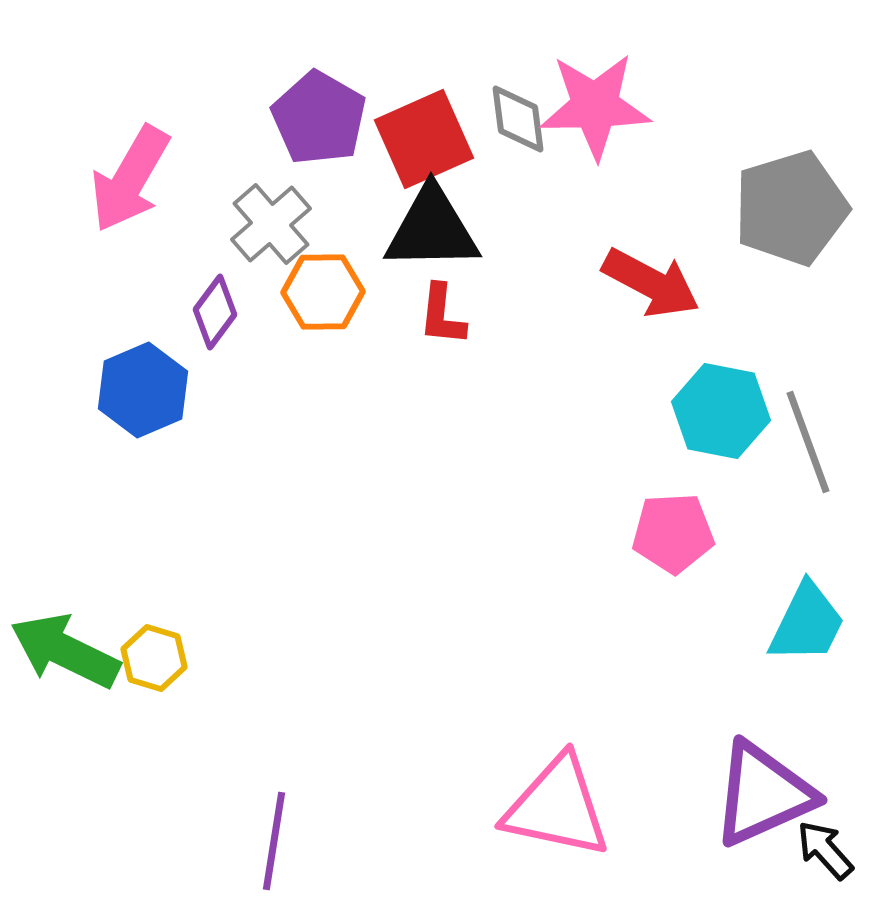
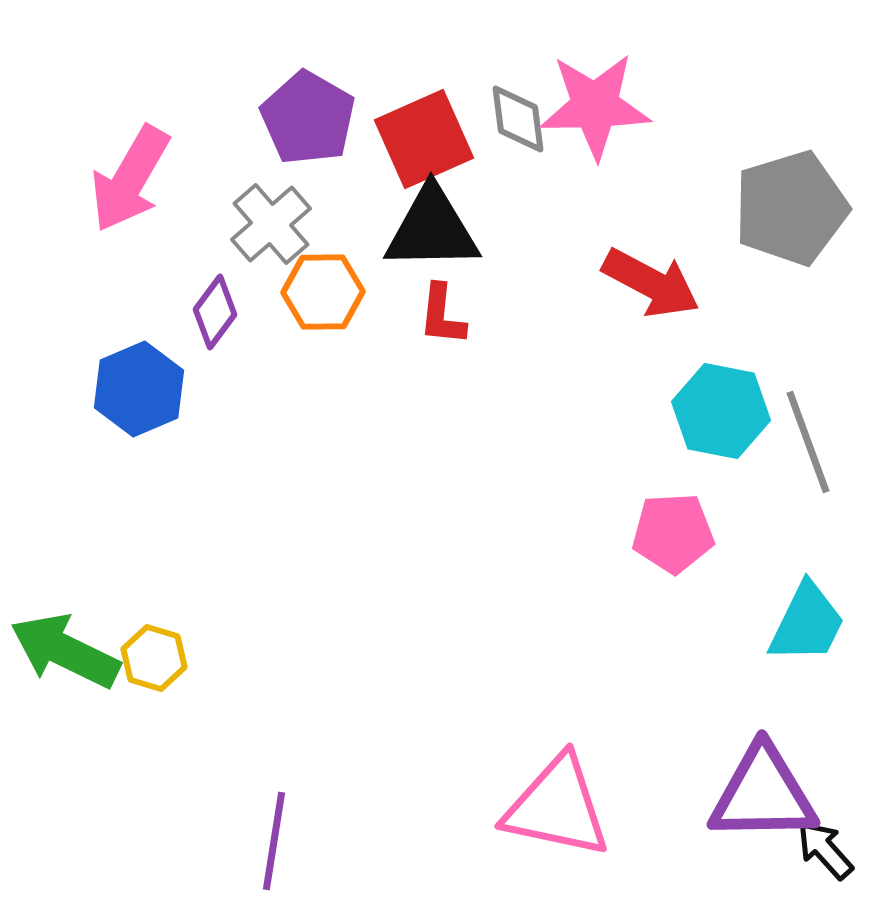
purple pentagon: moved 11 px left
blue hexagon: moved 4 px left, 1 px up
purple triangle: rotated 23 degrees clockwise
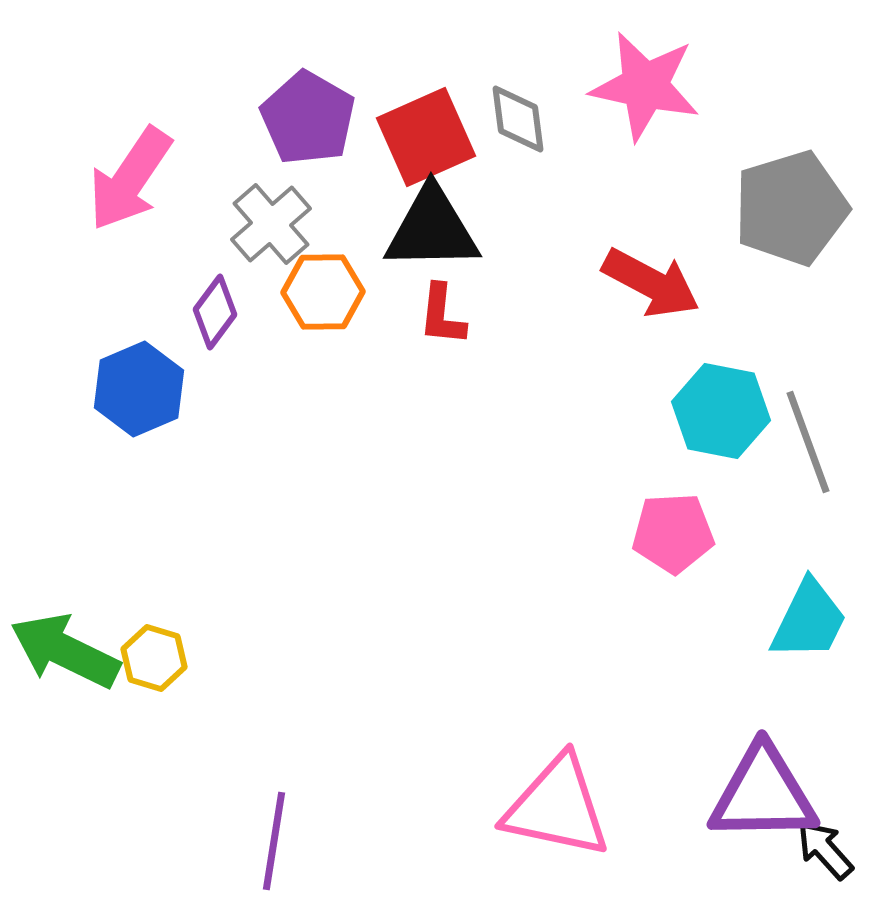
pink star: moved 50 px right, 20 px up; rotated 13 degrees clockwise
red square: moved 2 px right, 2 px up
pink arrow: rotated 4 degrees clockwise
cyan trapezoid: moved 2 px right, 3 px up
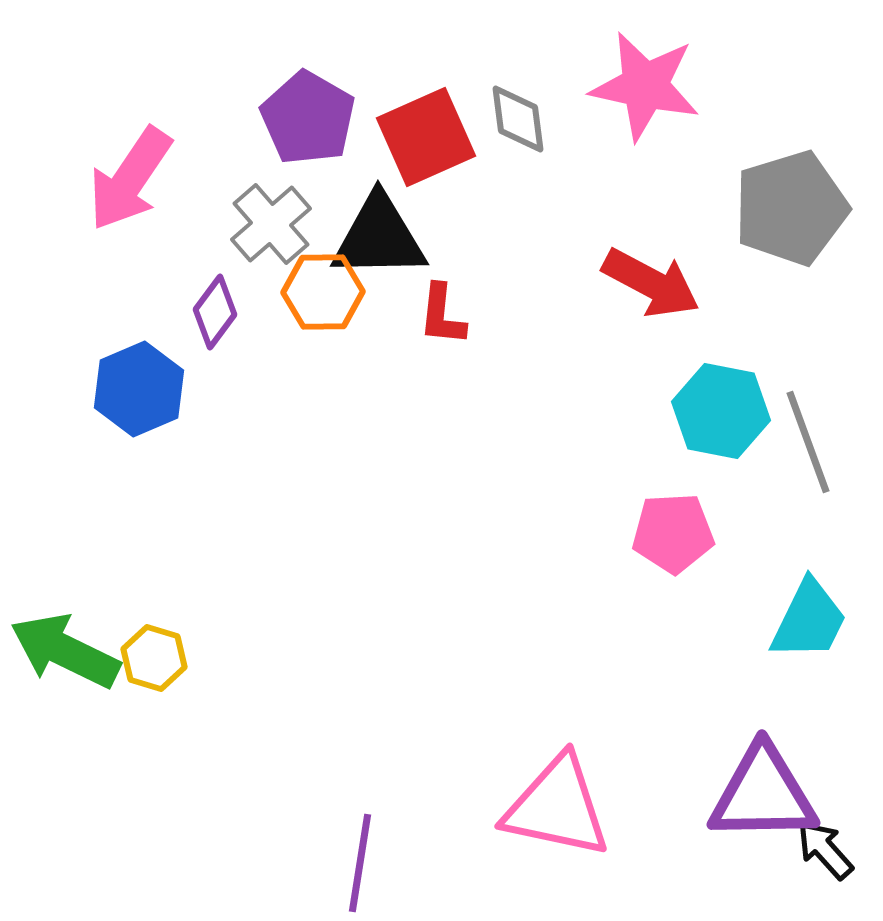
black triangle: moved 53 px left, 8 px down
purple line: moved 86 px right, 22 px down
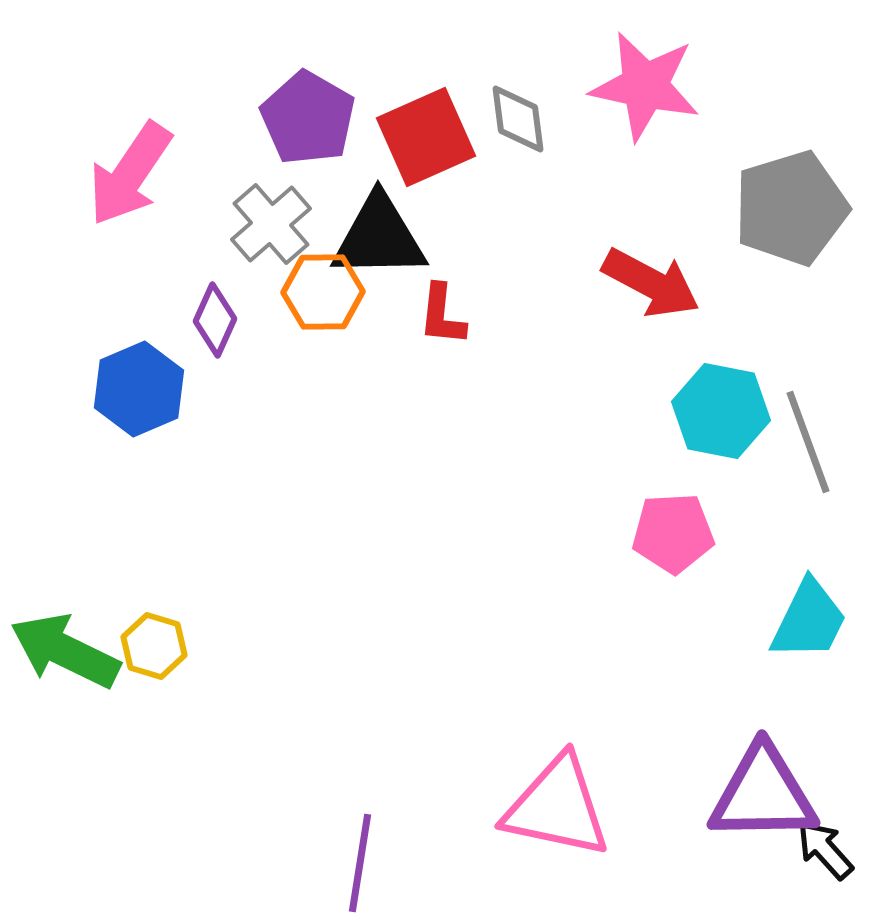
pink arrow: moved 5 px up
purple diamond: moved 8 px down; rotated 12 degrees counterclockwise
yellow hexagon: moved 12 px up
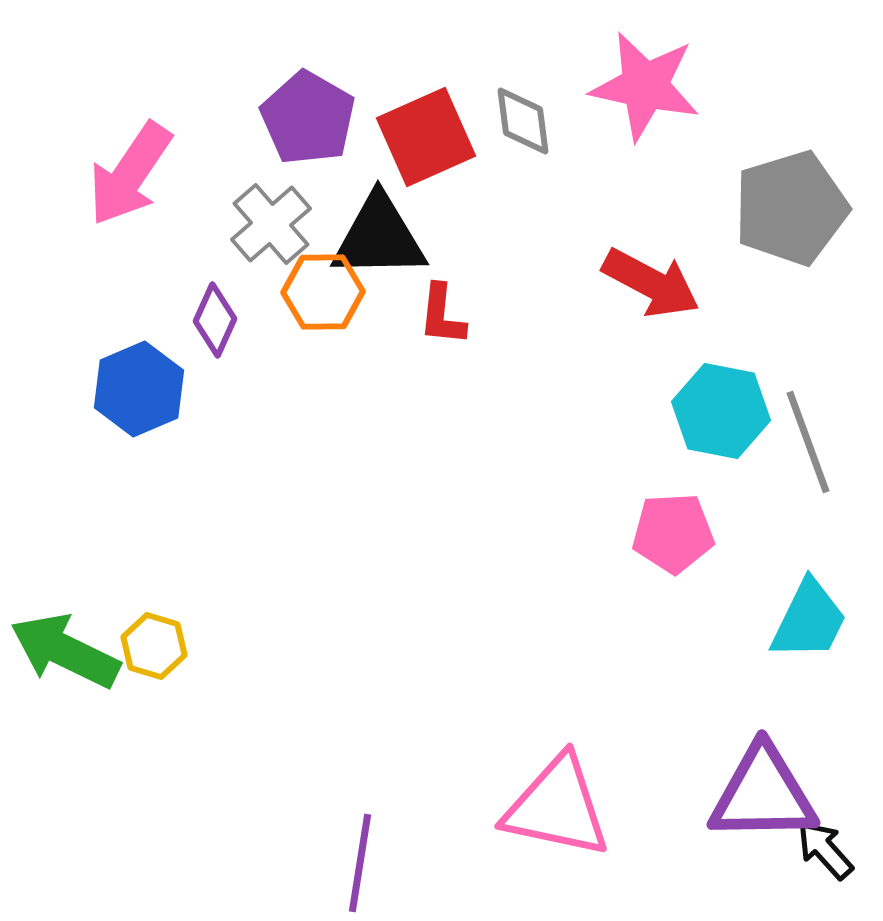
gray diamond: moved 5 px right, 2 px down
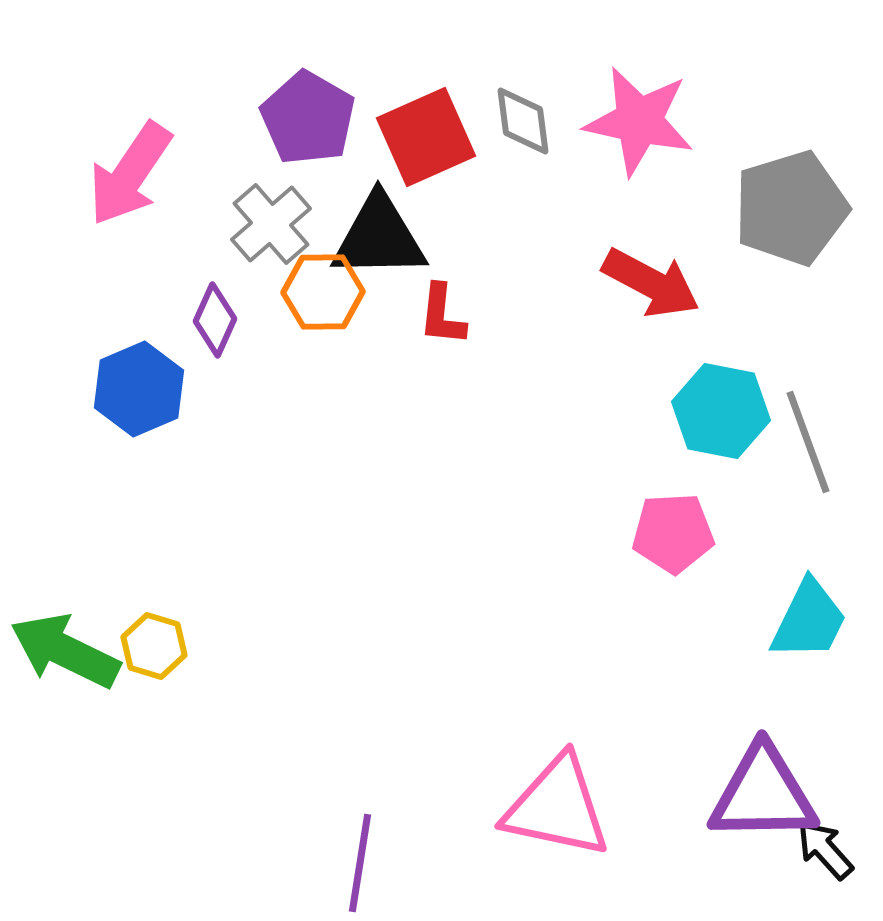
pink star: moved 6 px left, 35 px down
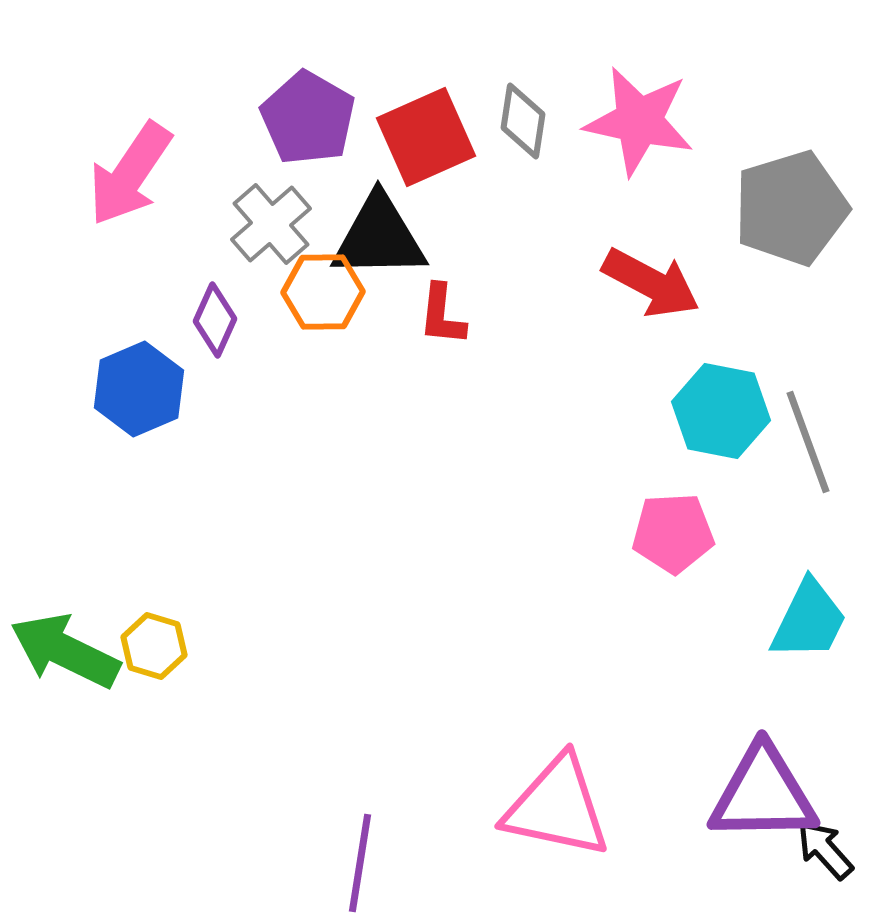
gray diamond: rotated 16 degrees clockwise
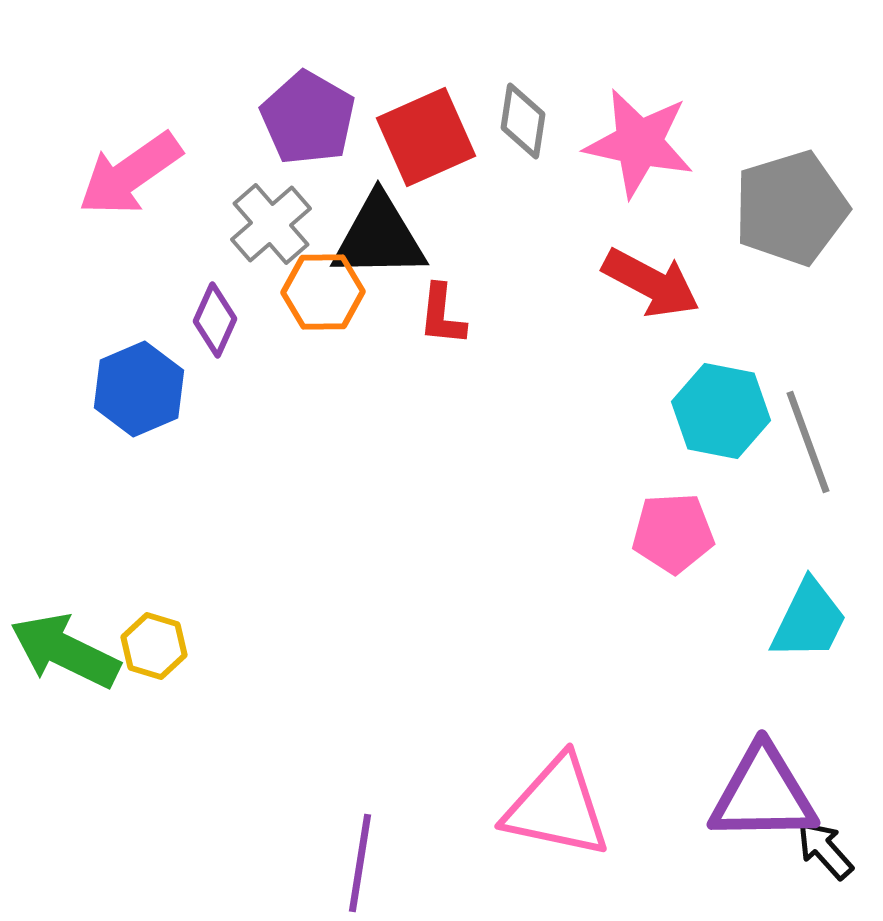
pink star: moved 22 px down
pink arrow: rotated 21 degrees clockwise
